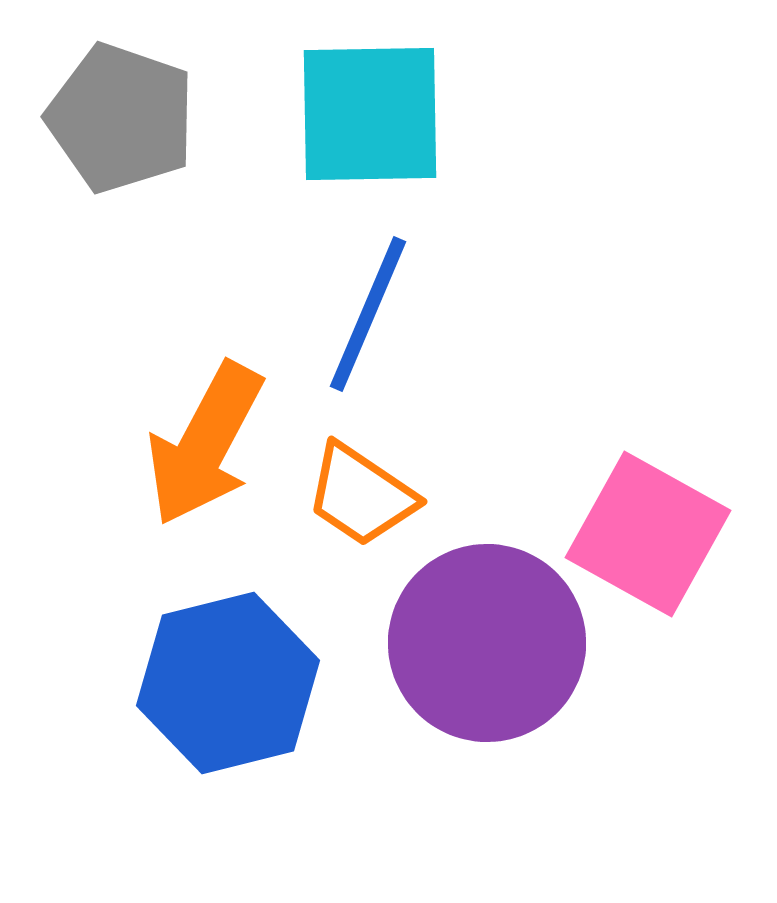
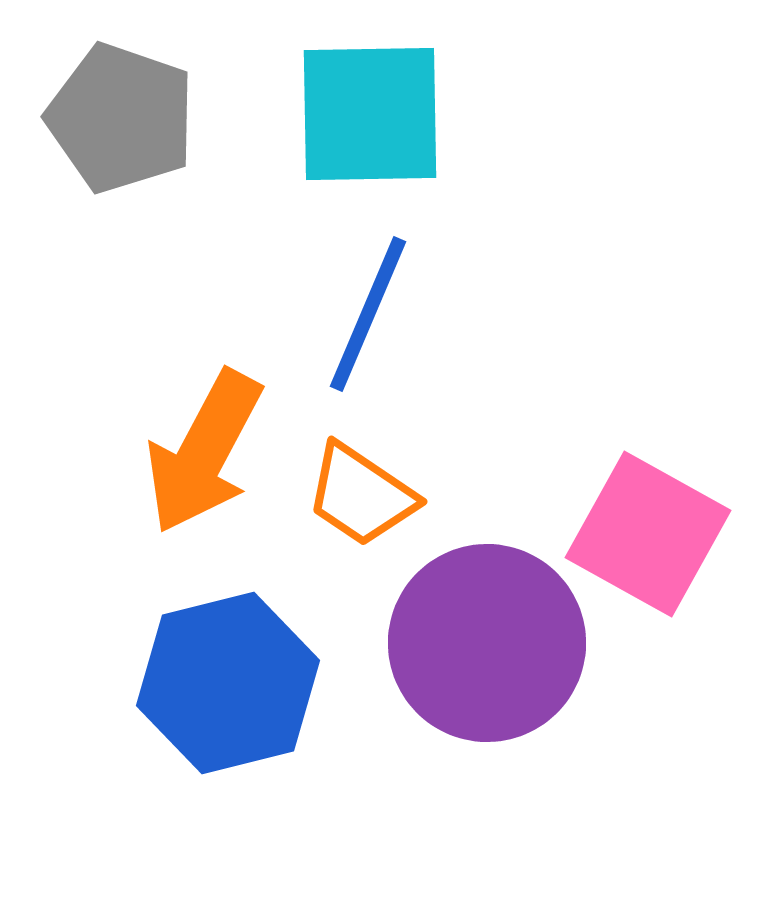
orange arrow: moved 1 px left, 8 px down
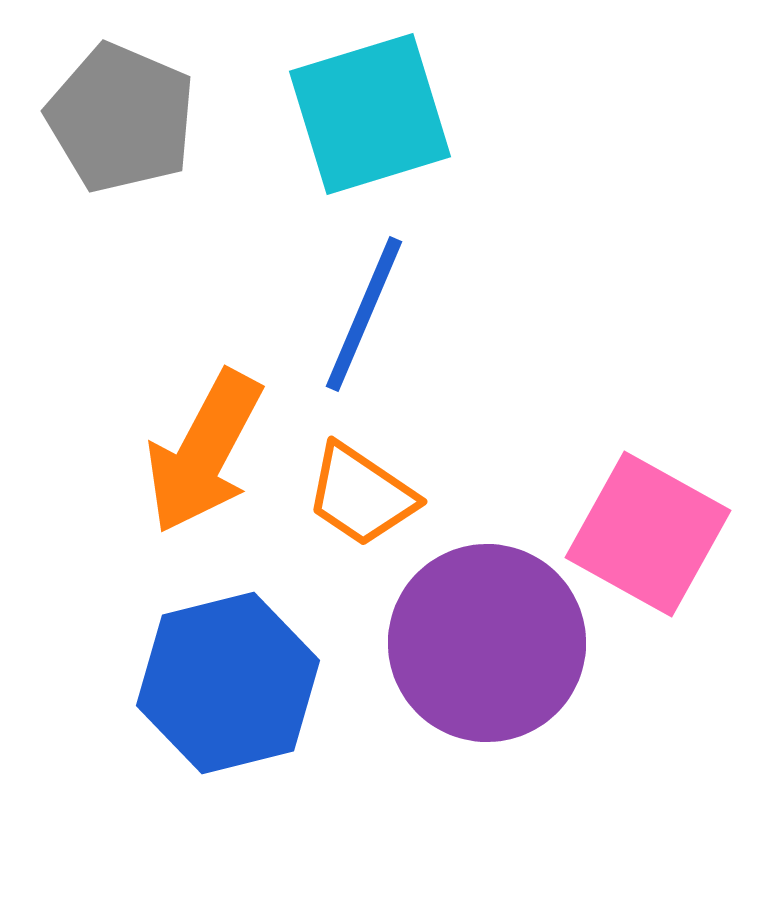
cyan square: rotated 16 degrees counterclockwise
gray pentagon: rotated 4 degrees clockwise
blue line: moved 4 px left
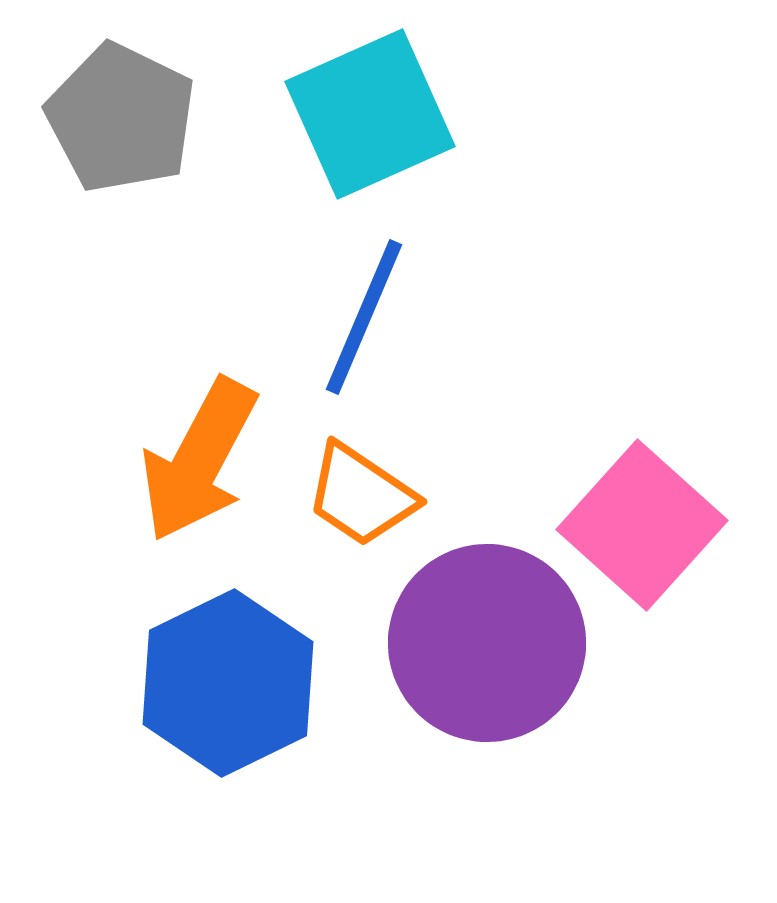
cyan square: rotated 7 degrees counterclockwise
gray pentagon: rotated 3 degrees clockwise
blue line: moved 3 px down
orange arrow: moved 5 px left, 8 px down
pink square: moved 6 px left, 9 px up; rotated 13 degrees clockwise
blue hexagon: rotated 12 degrees counterclockwise
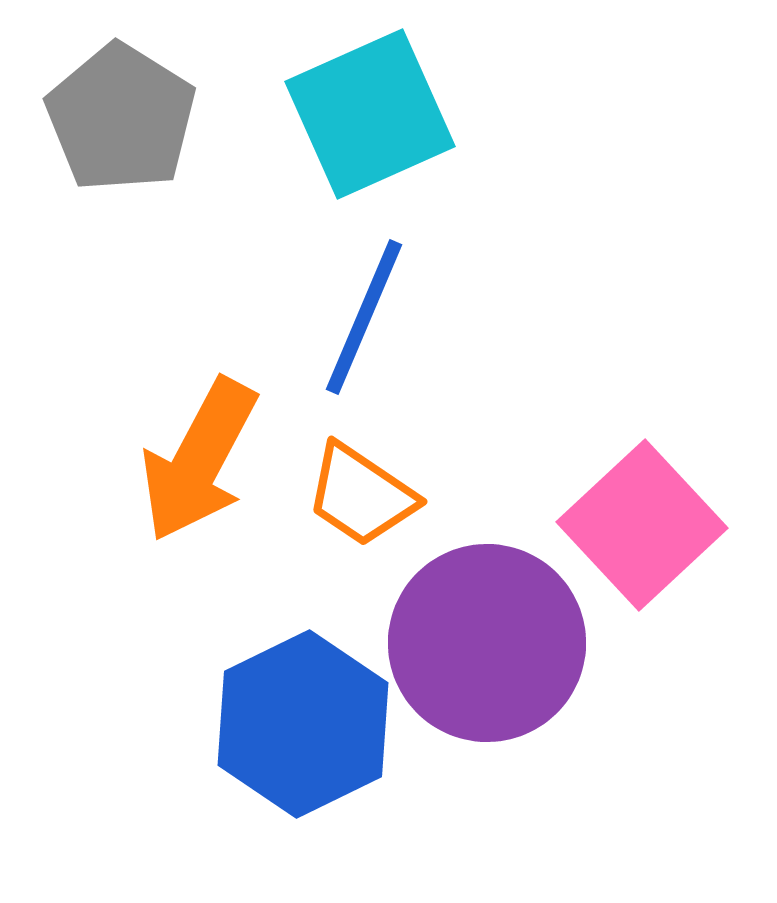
gray pentagon: rotated 6 degrees clockwise
pink square: rotated 5 degrees clockwise
blue hexagon: moved 75 px right, 41 px down
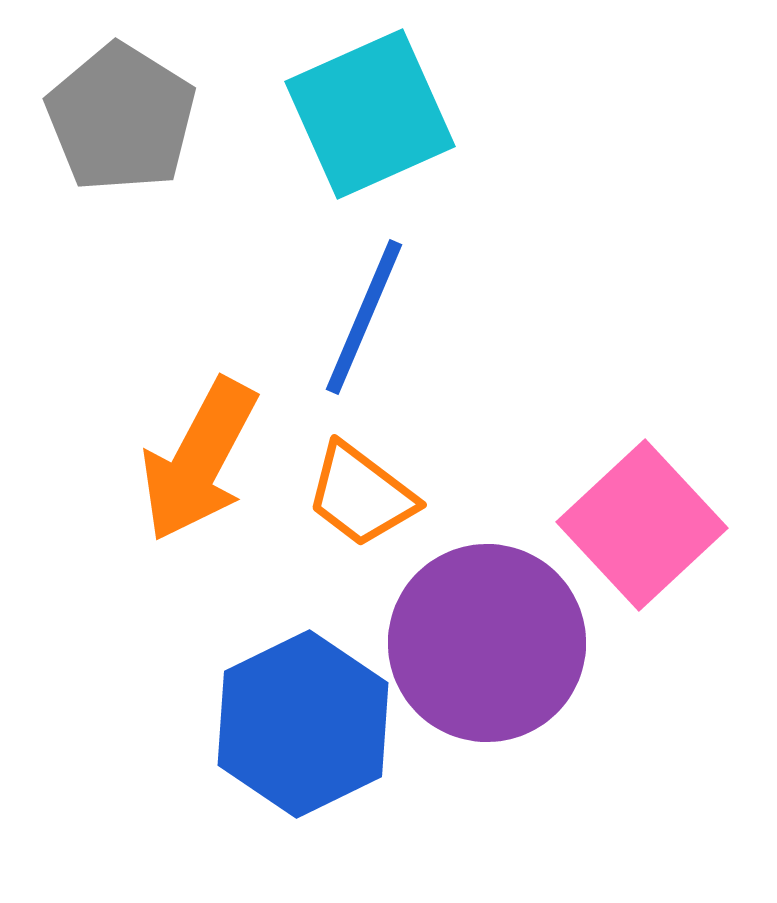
orange trapezoid: rotated 3 degrees clockwise
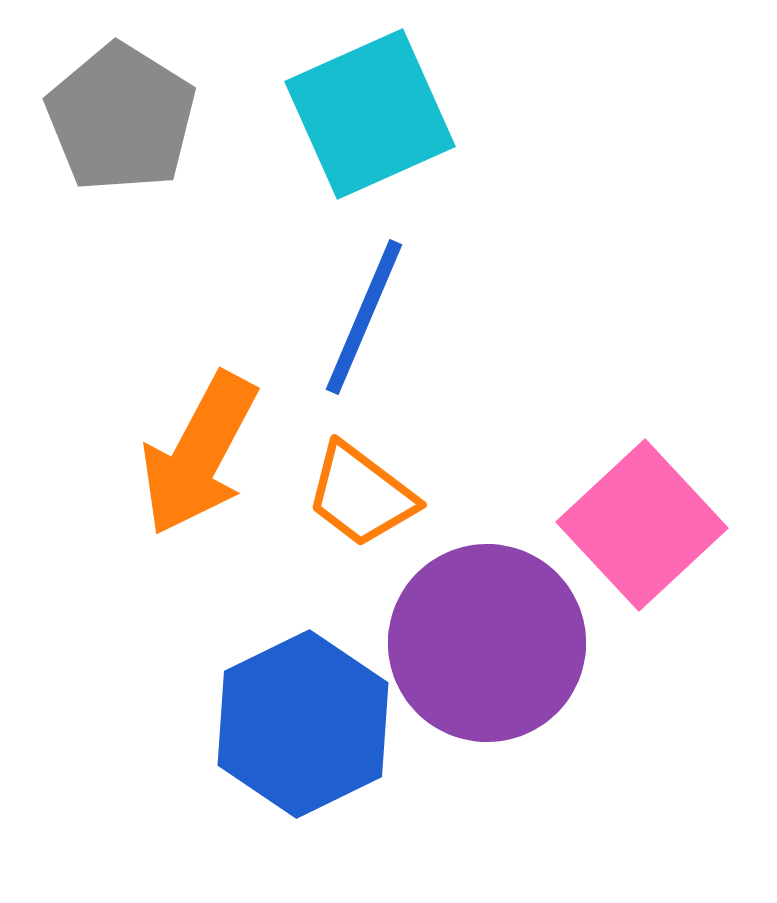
orange arrow: moved 6 px up
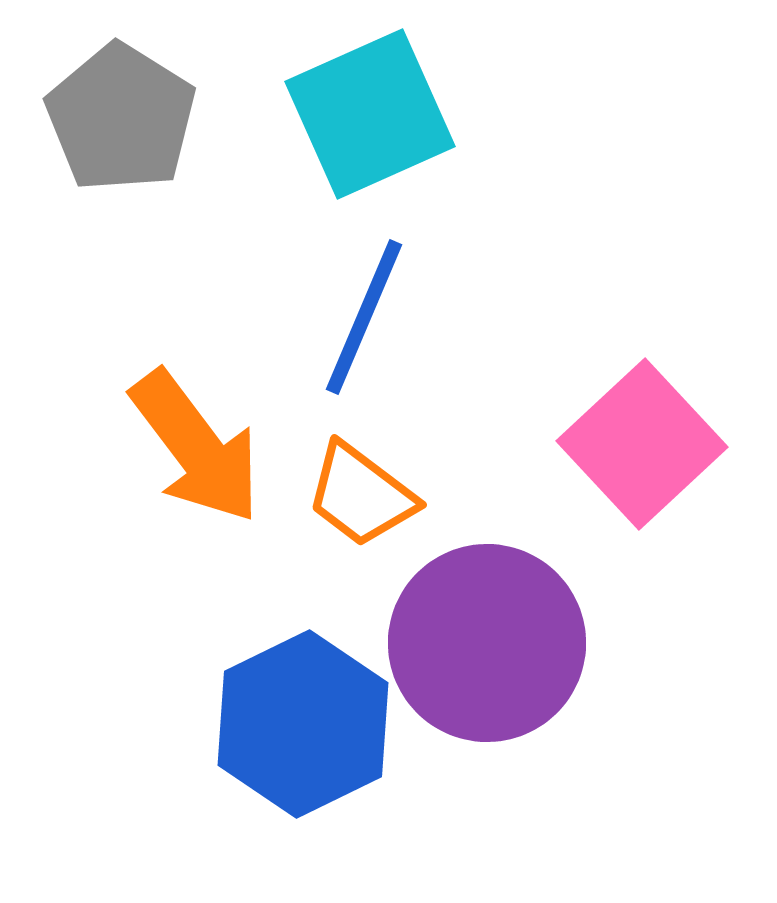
orange arrow: moved 3 px left, 7 px up; rotated 65 degrees counterclockwise
pink square: moved 81 px up
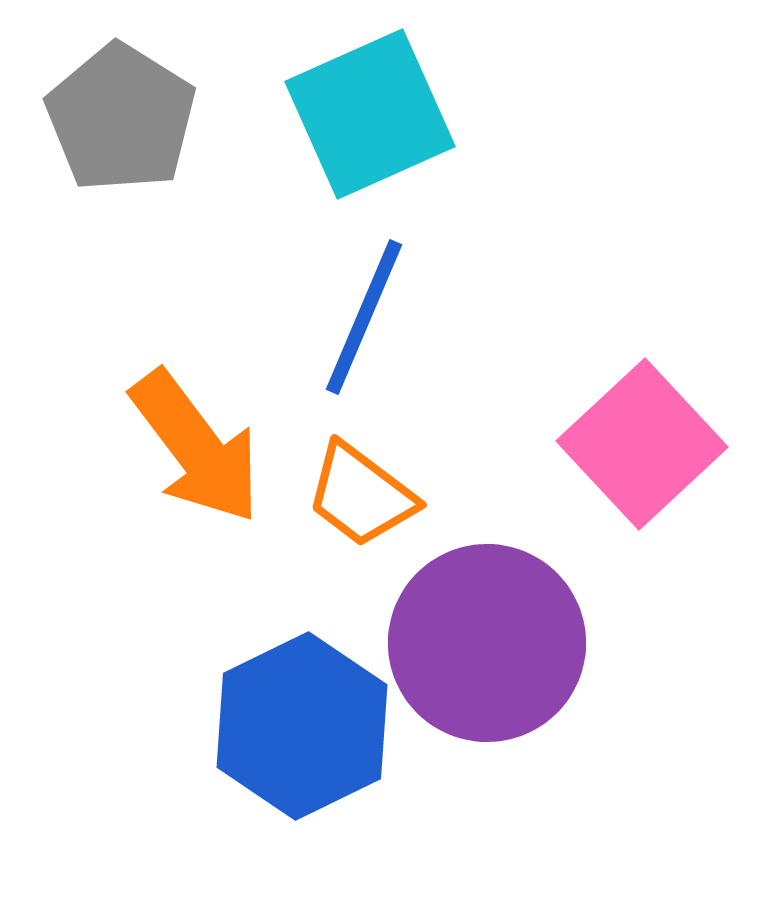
blue hexagon: moved 1 px left, 2 px down
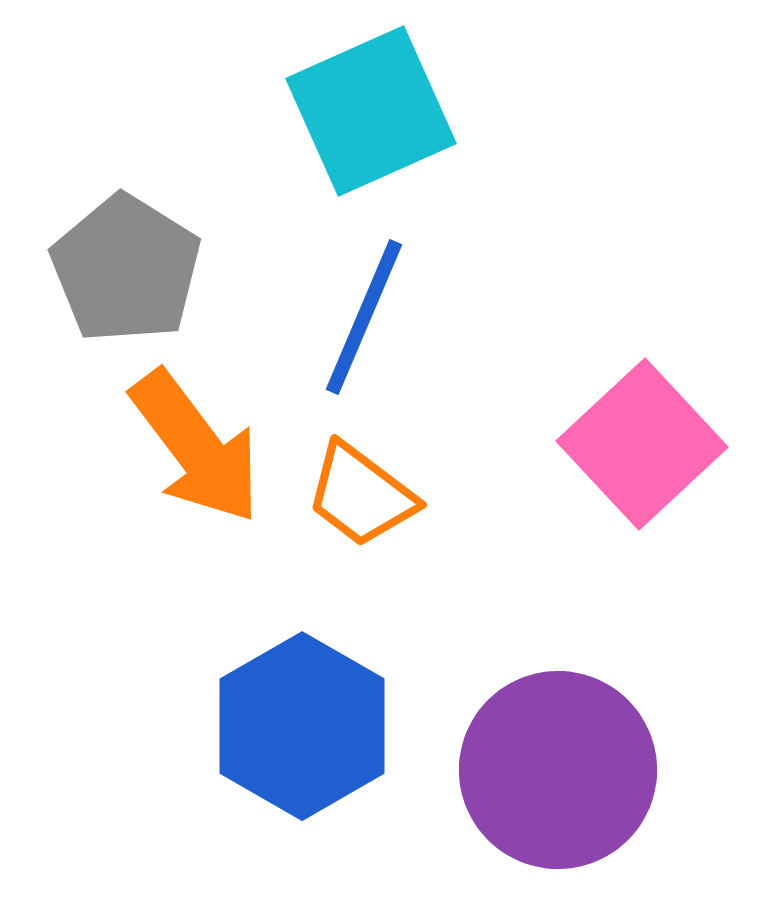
cyan square: moved 1 px right, 3 px up
gray pentagon: moved 5 px right, 151 px down
purple circle: moved 71 px right, 127 px down
blue hexagon: rotated 4 degrees counterclockwise
